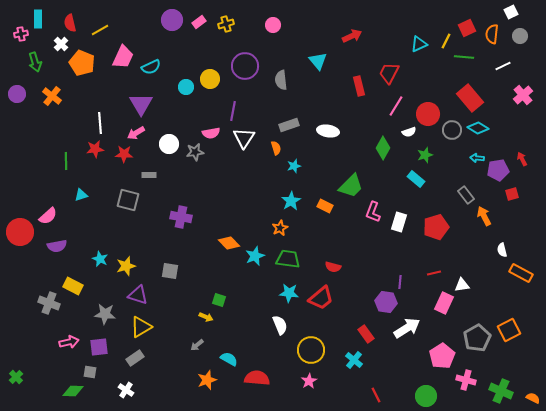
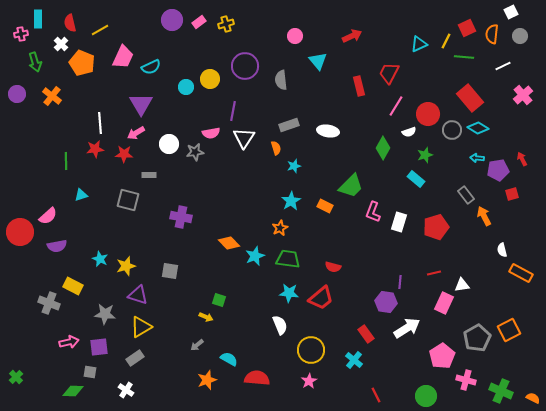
pink circle at (273, 25): moved 22 px right, 11 px down
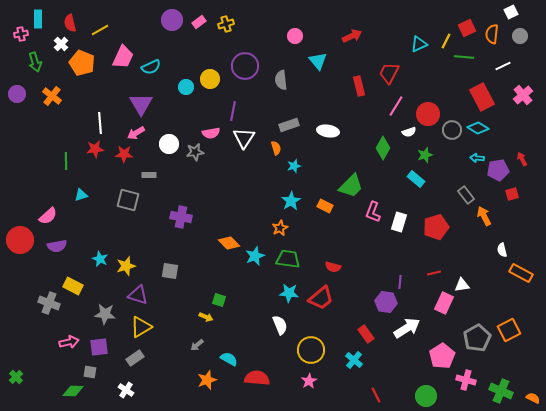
red rectangle at (470, 98): moved 12 px right, 1 px up; rotated 12 degrees clockwise
red circle at (20, 232): moved 8 px down
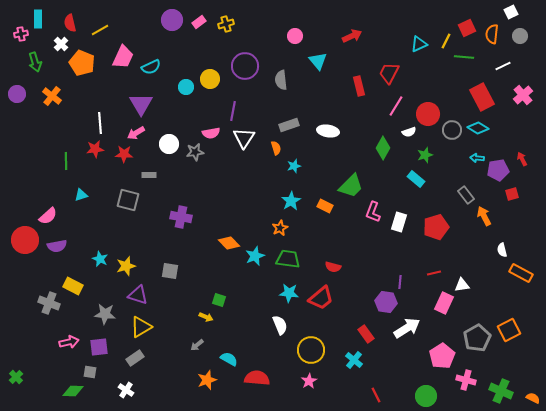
red circle at (20, 240): moved 5 px right
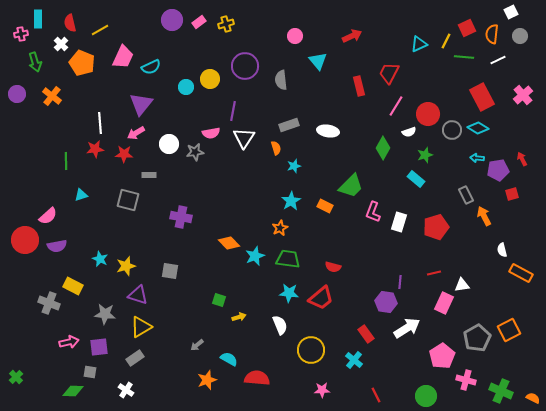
white line at (503, 66): moved 5 px left, 6 px up
purple triangle at (141, 104): rotated 10 degrees clockwise
gray rectangle at (466, 195): rotated 12 degrees clockwise
yellow arrow at (206, 317): moved 33 px right; rotated 40 degrees counterclockwise
pink star at (309, 381): moved 13 px right, 9 px down; rotated 28 degrees clockwise
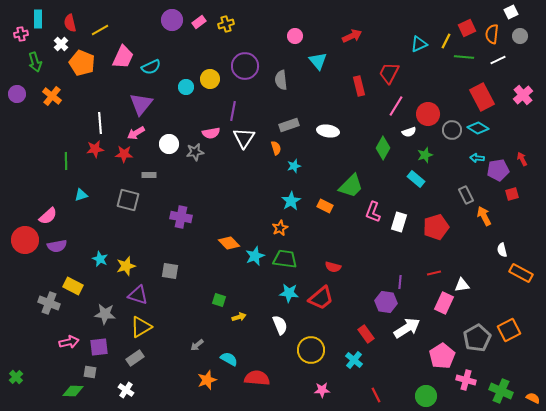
green trapezoid at (288, 259): moved 3 px left
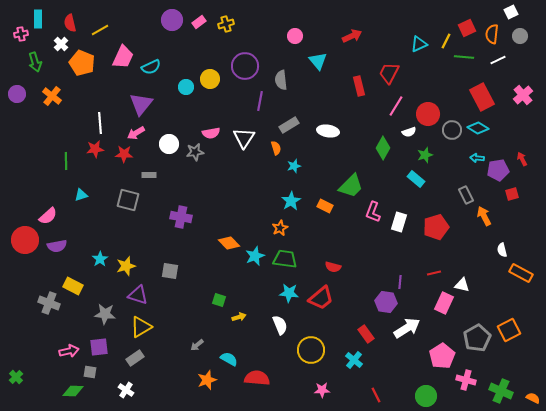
purple line at (233, 111): moved 27 px right, 10 px up
gray rectangle at (289, 125): rotated 12 degrees counterclockwise
cyan star at (100, 259): rotated 14 degrees clockwise
white triangle at (462, 285): rotated 21 degrees clockwise
pink arrow at (69, 342): moved 9 px down
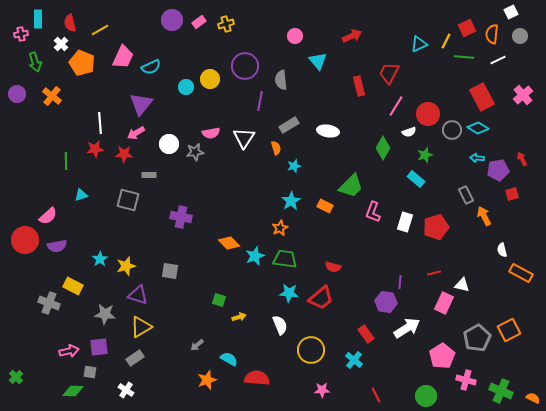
white rectangle at (399, 222): moved 6 px right
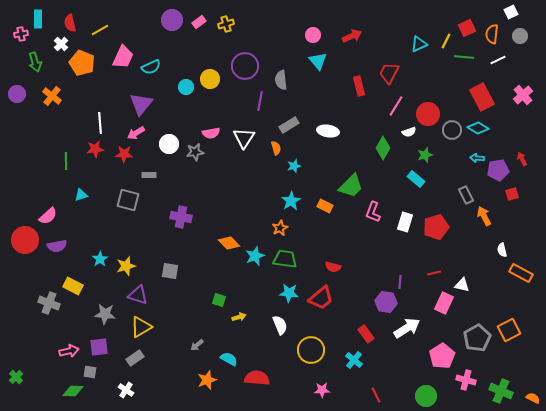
pink circle at (295, 36): moved 18 px right, 1 px up
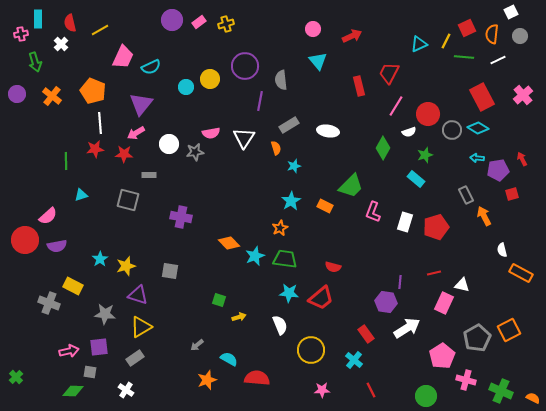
pink circle at (313, 35): moved 6 px up
orange pentagon at (82, 63): moved 11 px right, 28 px down
red line at (376, 395): moved 5 px left, 5 px up
